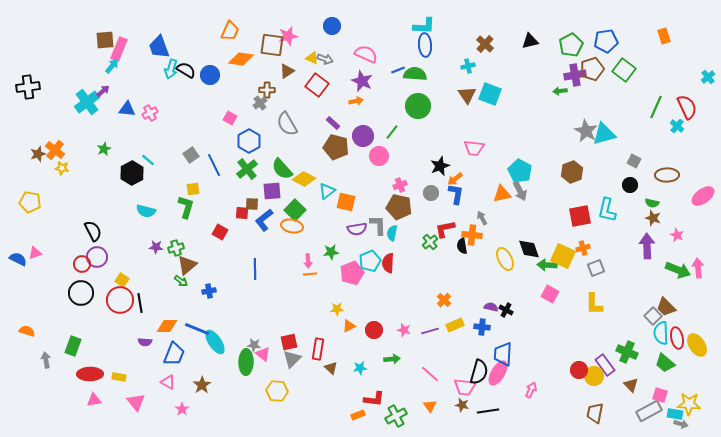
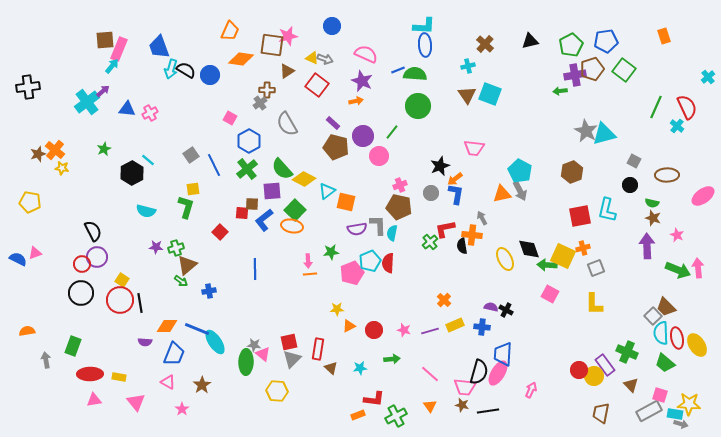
red square at (220, 232): rotated 14 degrees clockwise
orange semicircle at (27, 331): rotated 28 degrees counterclockwise
brown trapezoid at (595, 413): moved 6 px right
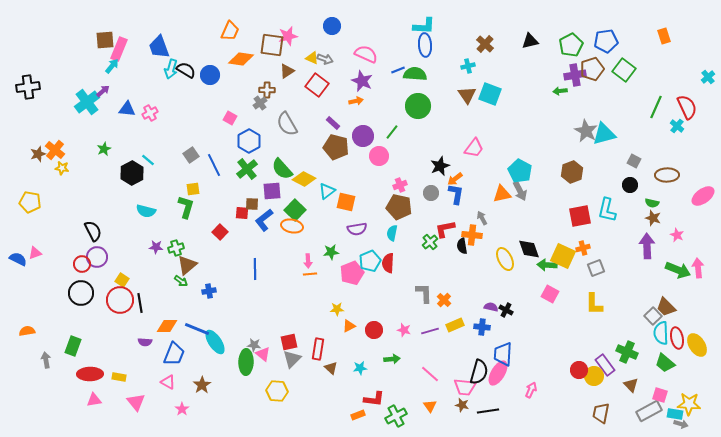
pink trapezoid at (474, 148): rotated 60 degrees counterclockwise
gray L-shape at (378, 225): moved 46 px right, 68 px down
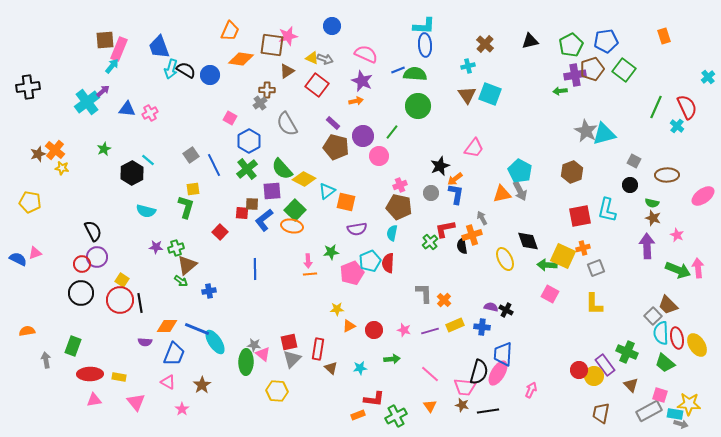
orange cross at (472, 235): rotated 24 degrees counterclockwise
black diamond at (529, 249): moved 1 px left, 8 px up
brown trapezoid at (666, 307): moved 2 px right, 2 px up
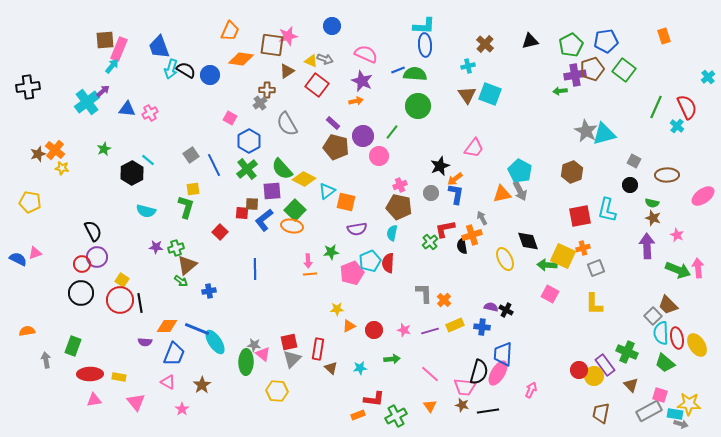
yellow triangle at (312, 58): moved 1 px left, 3 px down
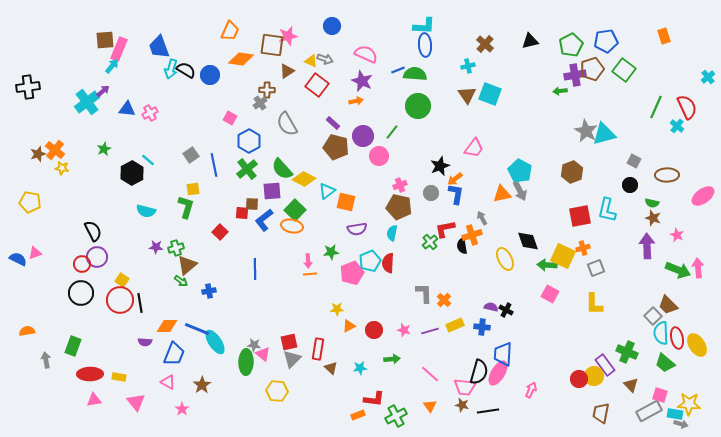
blue line at (214, 165): rotated 15 degrees clockwise
red circle at (579, 370): moved 9 px down
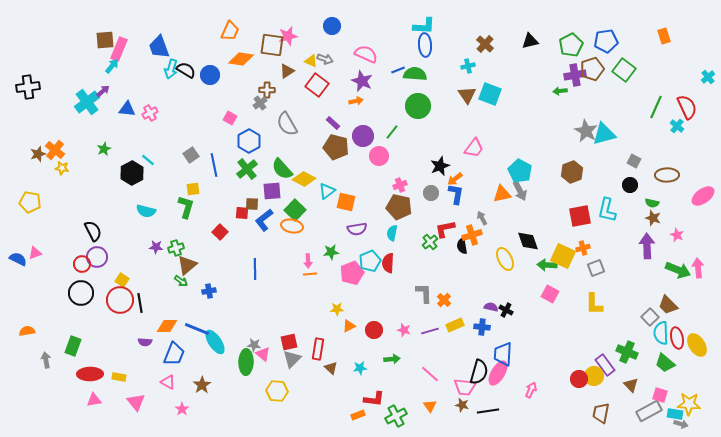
gray square at (653, 316): moved 3 px left, 1 px down
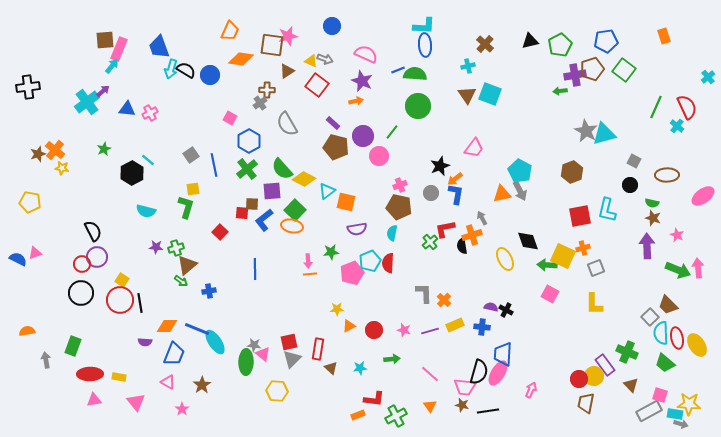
green pentagon at (571, 45): moved 11 px left
brown trapezoid at (601, 413): moved 15 px left, 10 px up
